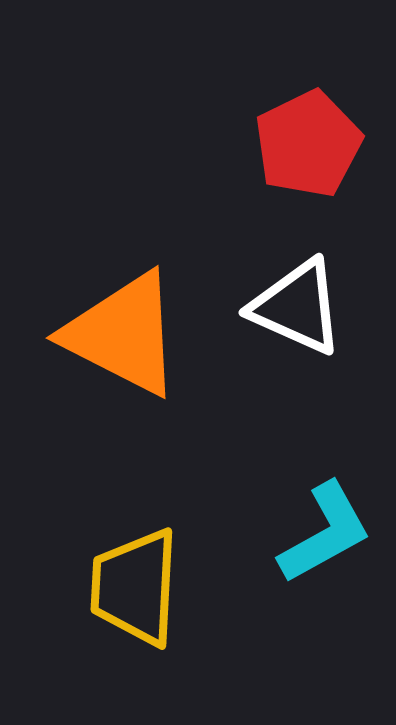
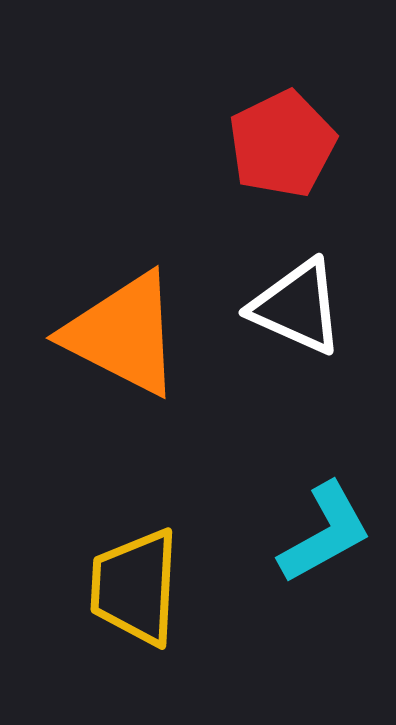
red pentagon: moved 26 px left
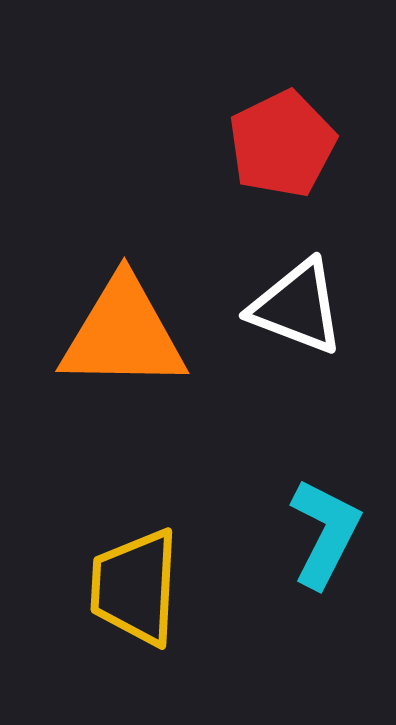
white triangle: rotated 3 degrees counterclockwise
orange triangle: rotated 26 degrees counterclockwise
cyan L-shape: rotated 34 degrees counterclockwise
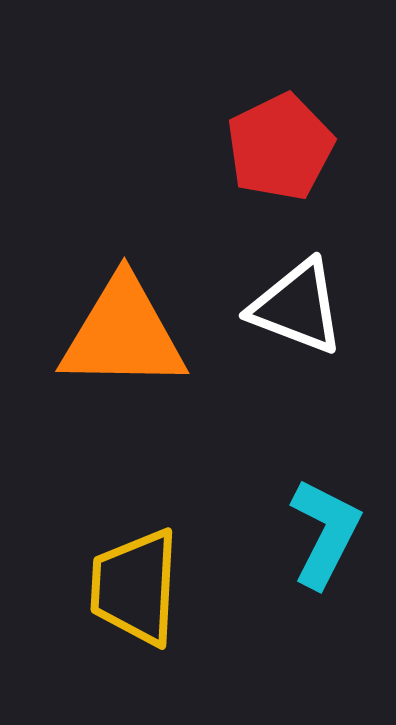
red pentagon: moved 2 px left, 3 px down
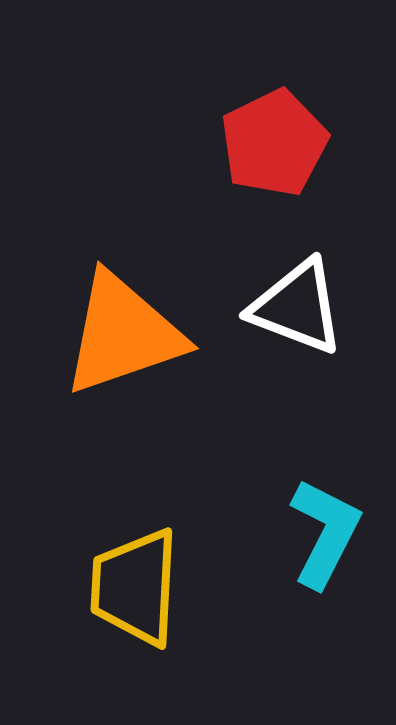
red pentagon: moved 6 px left, 4 px up
orange triangle: rotated 20 degrees counterclockwise
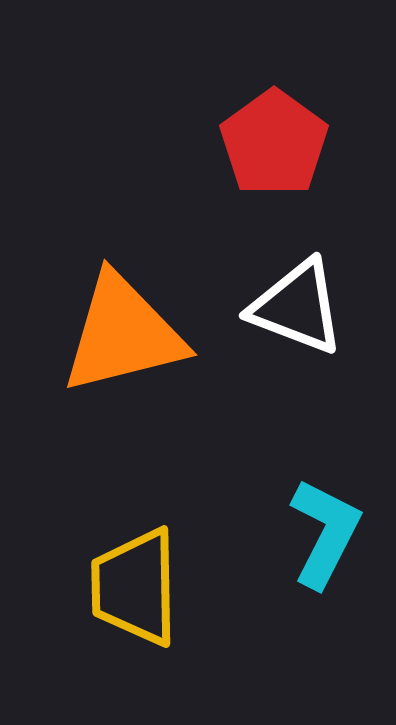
red pentagon: rotated 10 degrees counterclockwise
orange triangle: rotated 5 degrees clockwise
yellow trapezoid: rotated 4 degrees counterclockwise
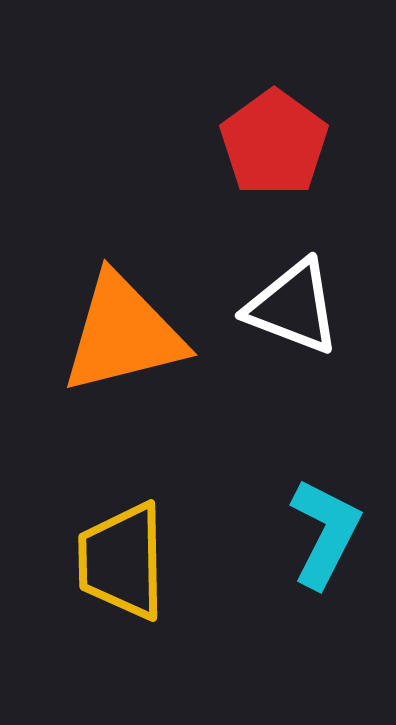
white triangle: moved 4 px left
yellow trapezoid: moved 13 px left, 26 px up
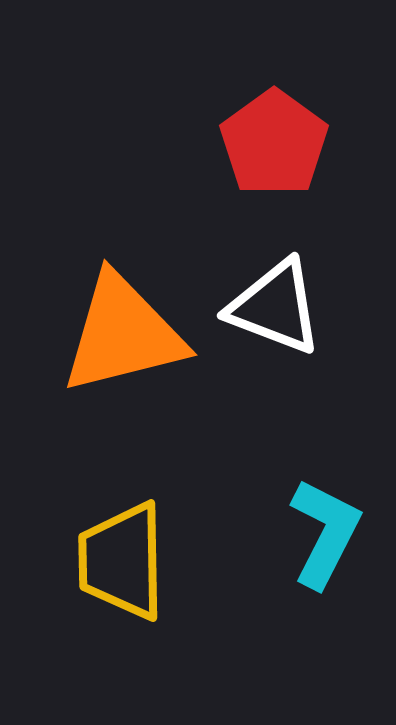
white triangle: moved 18 px left
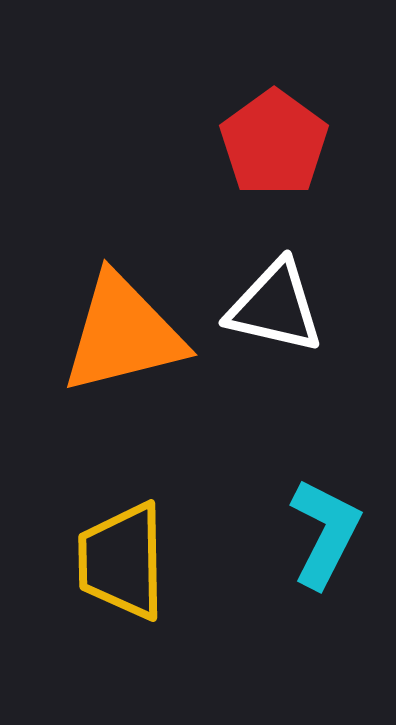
white triangle: rotated 8 degrees counterclockwise
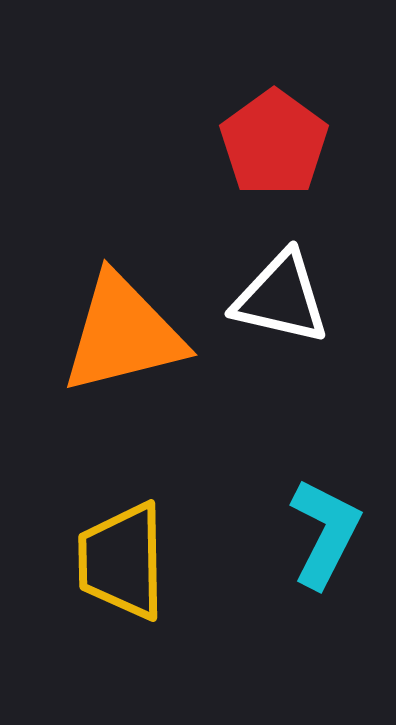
white triangle: moved 6 px right, 9 px up
